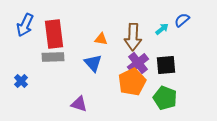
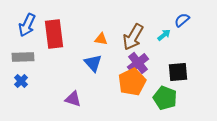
blue arrow: moved 2 px right
cyan arrow: moved 2 px right, 6 px down
brown arrow: rotated 28 degrees clockwise
gray rectangle: moved 30 px left
black square: moved 12 px right, 7 px down
purple triangle: moved 6 px left, 5 px up
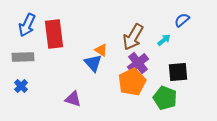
cyan arrow: moved 5 px down
orange triangle: moved 11 px down; rotated 24 degrees clockwise
blue cross: moved 5 px down
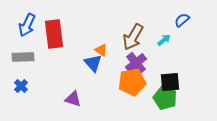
purple cross: moved 2 px left
black square: moved 8 px left, 10 px down
orange pentagon: rotated 16 degrees clockwise
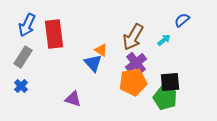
gray rectangle: rotated 55 degrees counterclockwise
orange pentagon: moved 1 px right
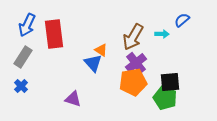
cyan arrow: moved 2 px left, 6 px up; rotated 40 degrees clockwise
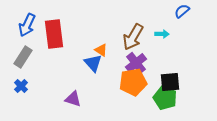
blue semicircle: moved 9 px up
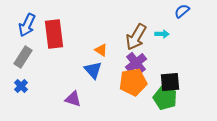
brown arrow: moved 3 px right
blue triangle: moved 7 px down
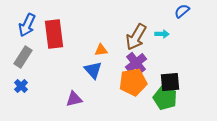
orange triangle: rotated 40 degrees counterclockwise
purple triangle: moved 1 px right; rotated 30 degrees counterclockwise
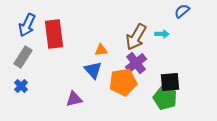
orange pentagon: moved 10 px left
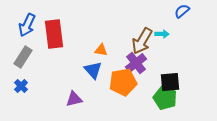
brown arrow: moved 6 px right, 4 px down
orange triangle: rotated 16 degrees clockwise
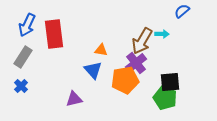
orange pentagon: moved 2 px right, 2 px up
